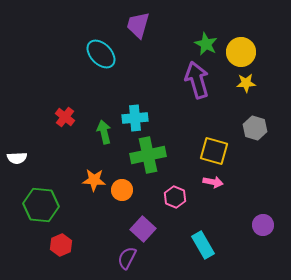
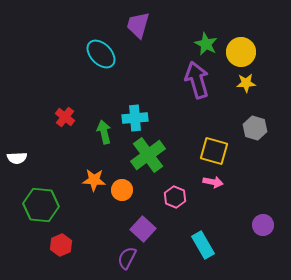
green cross: rotated 24 degrees counterclockwise
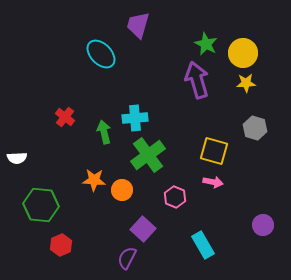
yellow circle: moved 2 px right, 1 px down
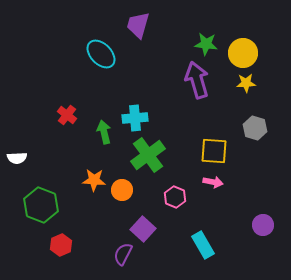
green star: rotated 20 degrees counterclockwise
red cross: moved 2 px right, 2 px up
yellow square: rotated 12 degrees counterclockwise
green hexagon: rotated 16 degrees clockwise
purple semicircle: moved 4 px left, 4 px up
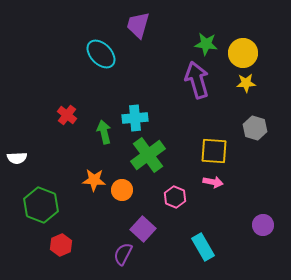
cyan rectangle: moved 2 px down
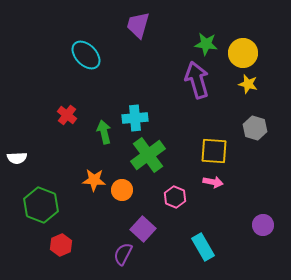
cyan ellipse: moved 15 px left, 1 px down
yellow star: moved 2 px right, 1 px down; rotated 18 degrees clockwise
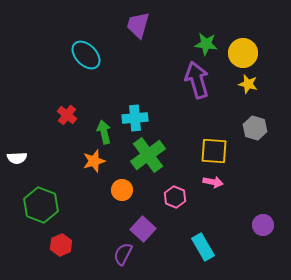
orange star: moved 19 px up; rotated 20 degrees counterclockwise
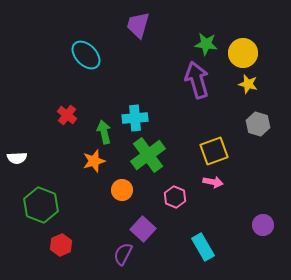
gray hexagon: moved 3 px right, 4 px up
yellow square: rotated 24 degrees counterclockwise
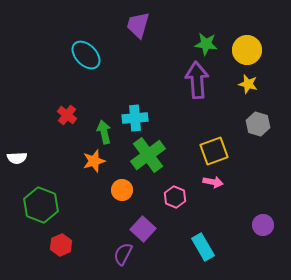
yellow circle: moved 4 px right, 3 px up
purple arrow: rotated 12 degrees clockwise
